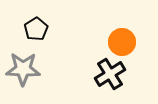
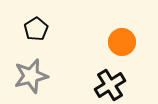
gray star: moved 8 px right, 7 px down; rotated 16 degrees counterclockwise
black cross: moved 11 px down
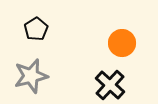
orange circle: moved 1 px down
black cross: rotated 16 degrees counterclockwise
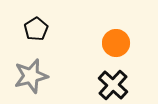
orange circle: moved 6 px left
black cross: moved 3 px right
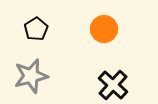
orange circle: moved 12 px left, 14 px up
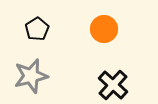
black pentagon: moved 1 px right
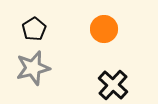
black pentagon: moved 3 px left
gray star: moved 2 px right, 8 px up
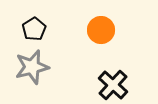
orange circle: moved 3 px left, 1 px down
gray star: moved 1 px left, 1 px up
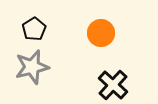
orange circle: moved 3 px down
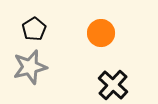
gray star: moved 2 px left
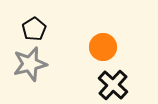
orange circle: moved 2 px right, 14 px down
gray star: moved 3 px up
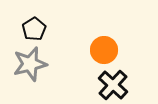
orange circle: moved 1 px right, 3 px down
